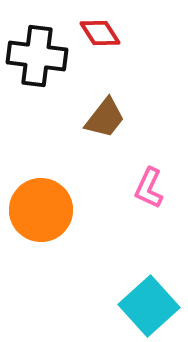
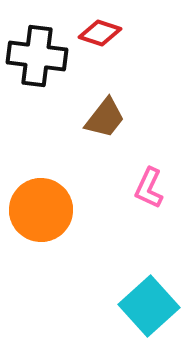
red diamond: rotated 39 degrees counterclockwise
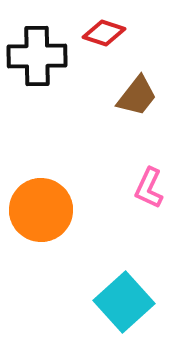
red diamond: moved 4 px right
black cross: rotated 8 degrees counterclockwise
brown trapezoid: moved 32 px right, 22 px up
cyan square: moved 25 px left, 4 px up
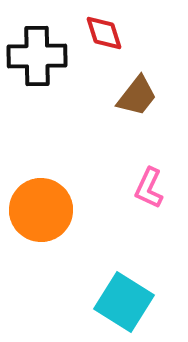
red diamond: rotated 54 degrees clockwise
cyan square: rotated 16 degrees counterclockwise
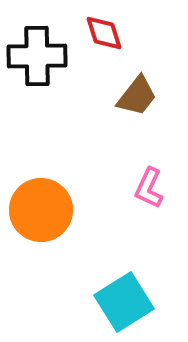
cyan square: rotated 26 degrees clockwise
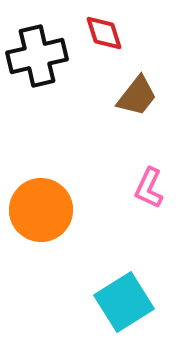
black cross: rotated 12 degrees counterclockwise
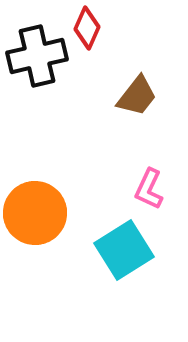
red diamond: moved 17 px left, 5 px up; rotated 42 degrees clockwise
pink L-shape: moved 1 px down
orange circle: moved 6 px left, 3 px down
cyan square: moved 52 px up
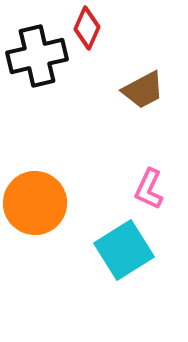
brown trapezoid: moved 6 px right, 6 px up; rotated 24 degrees clockwise
orange circle: moved 10 px up
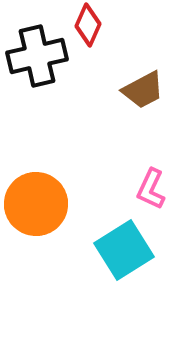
red diamond: moved 1 px right, 3 px up
pink L-shape: moved 2 px right
orange circle: moved 1 px right, 1 px down
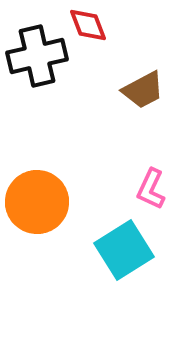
red diamond: rotated 45 degrees counterclockwise
orange circle: moved 1 px right, 2 px up
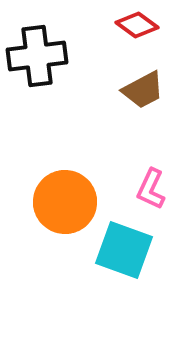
red diamond: moved 49 px right; rotated 33 degrees counterclockwise
black cross: rotated 6 degrees clockwise
orange circle: moved 28 px right
cyan square: rotated 38 degrees counterclockwise
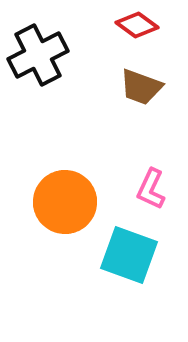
black cross: moved 1 px right, 1 px up; rotated 20 degrees counterclockwise
brown trapezoid: moved 2 px left, 3 px up; rotated 48 degrees clockwise
cyan square: moved 5 px right, 5 px down
